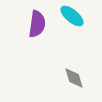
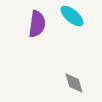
gray diamond: moved 5 px down
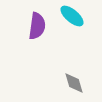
purple semicircle: moved 2 px down
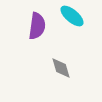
gray diamond: moved 13 px left, 15 px up
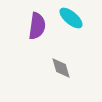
cyan ellipse: moved 1 px left, 2 px down
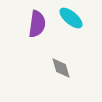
purple semicircle: moved 2 px up
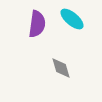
cyan ellipse: moved 1 px right, 1 px down
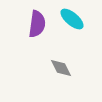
gray diamond: rotated 10 degrees counterclockwise
